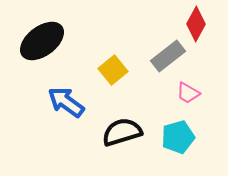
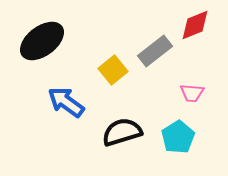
red diamond: moved 1 px left, 1 px down; rotated 40 degrees clockwise
gray rectangle: moved 13 px left, 5 px up
pink trapezoid: moved 4 px right; rotated 25 degrees counterclockwise
cyan pentagon: rotated 16 degrees counterclockwise
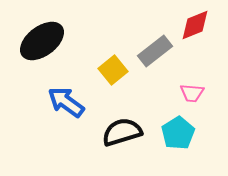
cyan pentagon: moved 4 px up
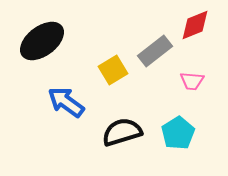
yellow square: rotated 8 degrees clockwise
pink trapezoid: moved 12 px up
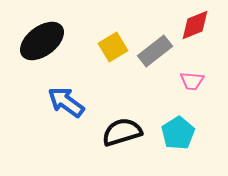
yellow square: moved 23 px up
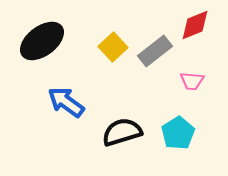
yellow square: rotated 12 degrees counterclockwise
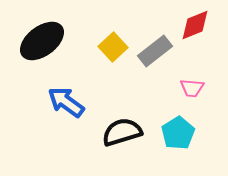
pink trapezoid: moved 7 px down
